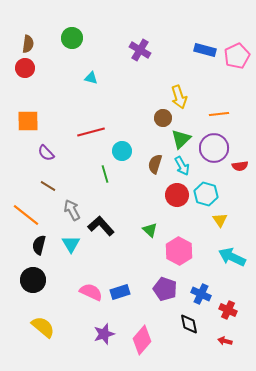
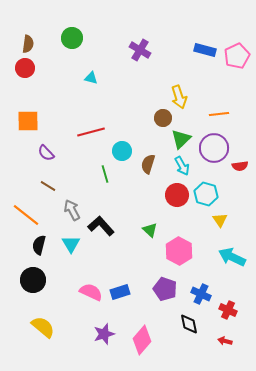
brown semicircle at (155, 164): moved 7 px left
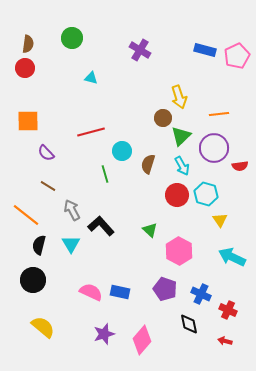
green triangle at (181, 139): moved 3 px up
blue rectangle at (120, 292): rotated 30 degrees clockwise
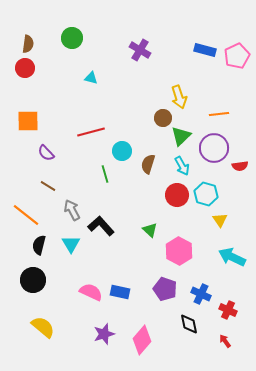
red arrow at (225, 341): rotated 40 degrees clockwise
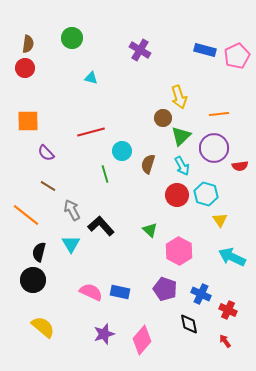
black semicircle at (39, 245): moved 7 px down
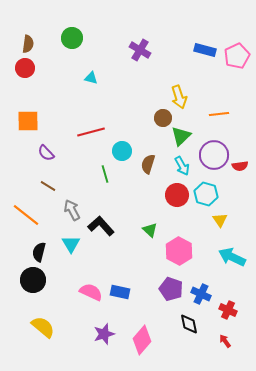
purple circle at (214, 148): moved 7 px down
purple pentagon at (165, 289): moved 6 px right
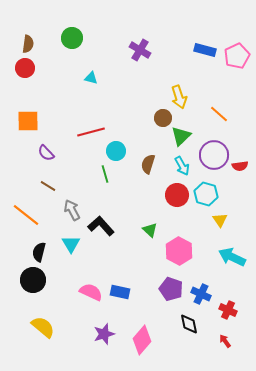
orange line at (219, 114): rotated 48 degrees clockwise
cyan circle at (122, 151): moved 6 px left
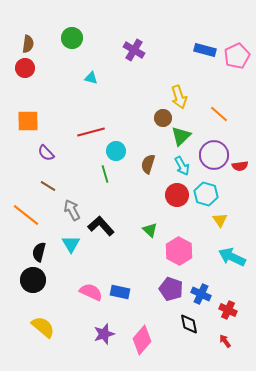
purple cross at (140, 50): moved 6 px left
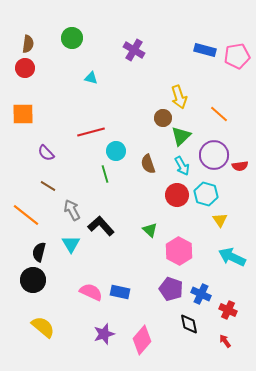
pink pentagon at (237, 56): rotated 15 degrees clockwise
orange square at (28, 121): moved 5 px left, 7 px up
brown semicircle at (148, 164): rotated 36 degrees counterclockwise
